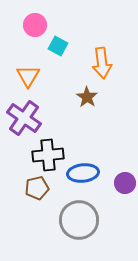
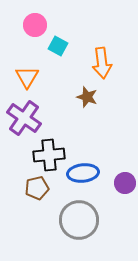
orange triangle: moved 1 px left, 1 px down
brown star: rotated 15 degrees counterclockwise
black cross: moved 1 px right
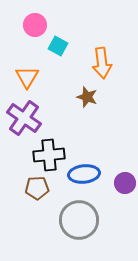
blue ellipse: moved 1 px right, 1 px down
brown pentagon: rotated 10 degrees clockwise
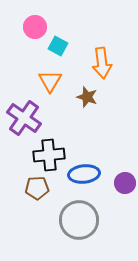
pink circle: moved 2 px down
orange triangle: moved 23 px right, 4 px down
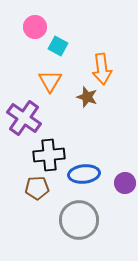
orange arrow: moved 6 px down
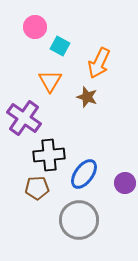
cyan square: moved 2 px right
orange arrow: moved 3 px left, 6 px up; rotated 32 degrees clockwise
blue ellipse: rotated 48 degrees counterclockwise
